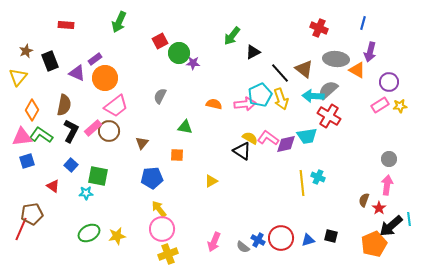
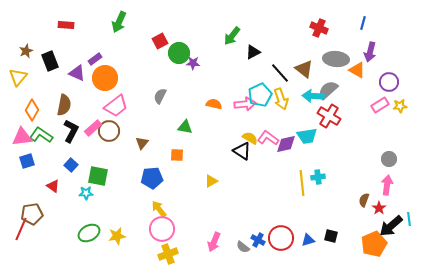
cyan cross at (318, 177): rotated 32 degrees counterclockwise
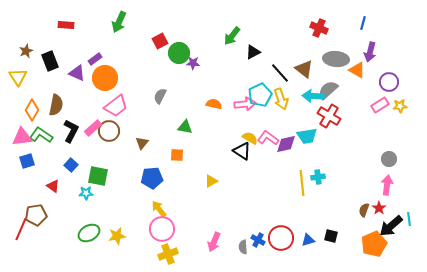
yellow triangle at (18, 77): rotated 12 degrees counterclockwise
brown semicircle at (64, 105): moved 8 px left
brown semicircle at (364, 200): moved 10 px down
brown pentagon at (32, 214): moved 4 px right, 1 px down
gray semicircle at (243, 247): rotated 48 degrees clockwise
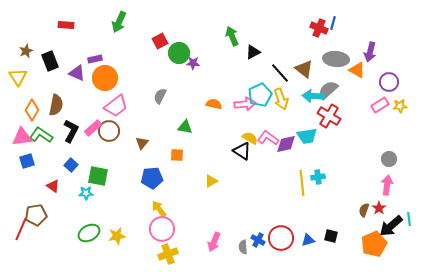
blue line at (363, 23): moved 30 px left
green arrow at (232, 36): rotated 120 degrees clockwise
purple rectangle at (95, 59): rotated 24 degrees clockwise
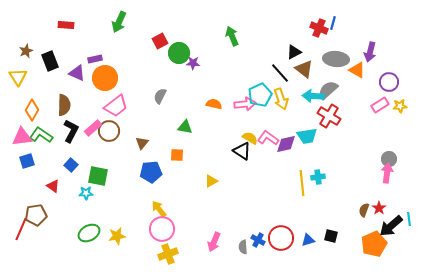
black triangle at (253, 52): moved 41 px right
brown semicircle at (56, 105): moved 8 px right; rotated 10 degrees counterclockwise
blue pentagon at (152, 178): moved 1 px left, 6 px up
pink arrow at (387, 185): moved 12 px up
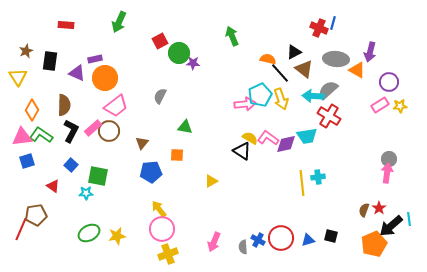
black rectangle at (50, 61): rotated 30 degrees clockwise
orange semicircle at (214, 104): moved 54 px right, 45 px up
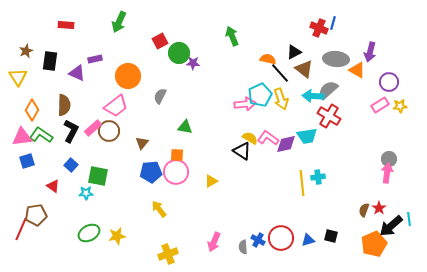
orange circle at (105, 78): moved 23 px right, 2 px up
pink circle at (162, 229): moved 14 px right, 57 px up
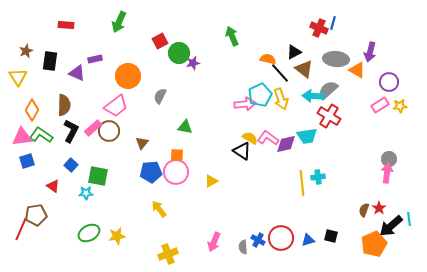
purple star at (193, 63): rotated 16 degrees counterclockwise
